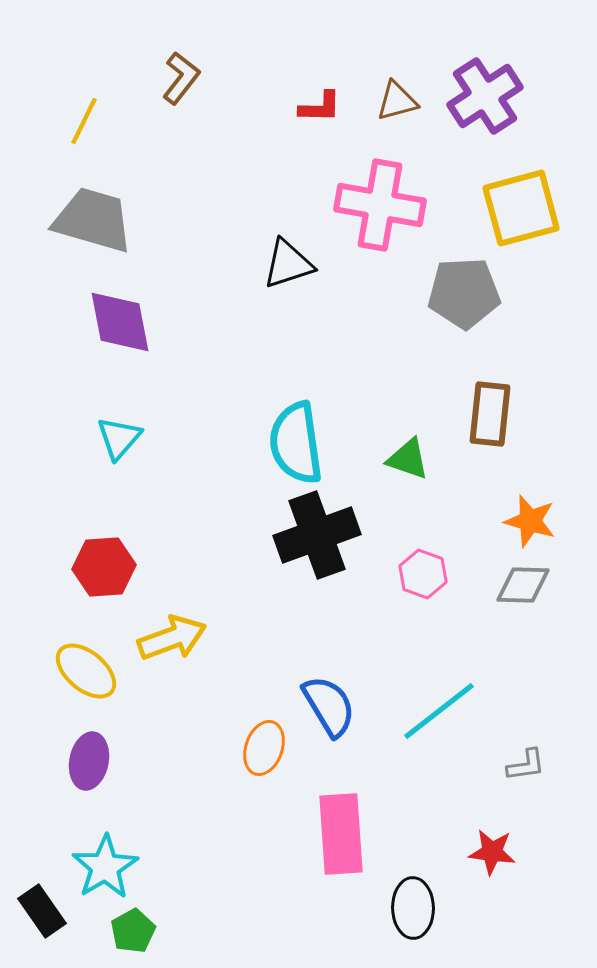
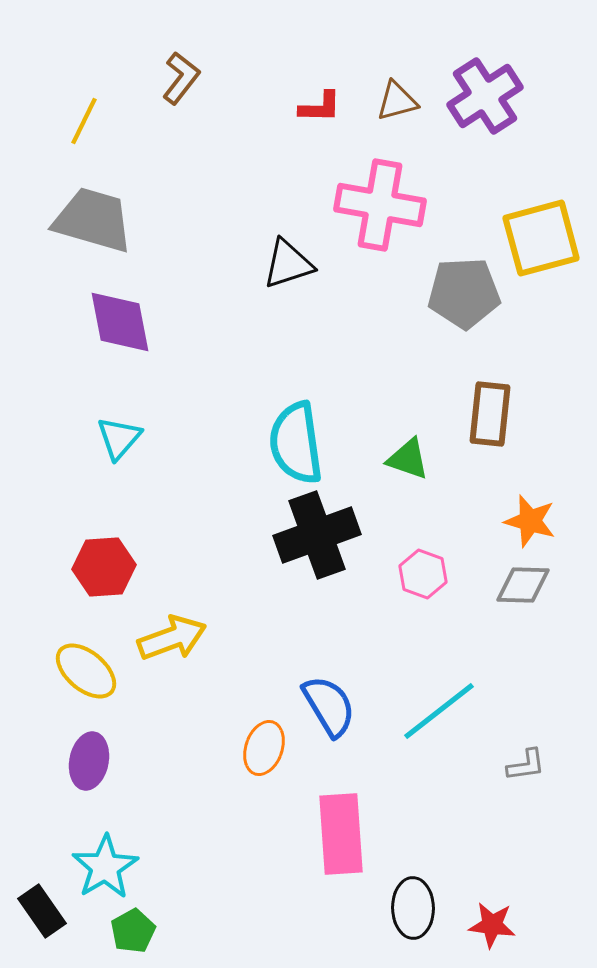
yellow square: moved 20 px right, 30 px down
red star: moved 73 px down
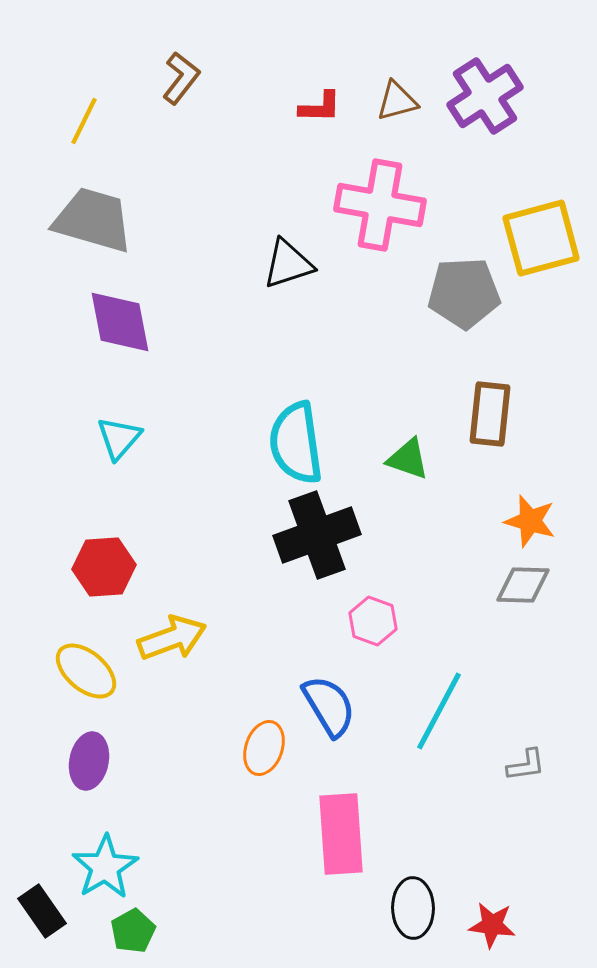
pink hexagon: moved 50 px left, 47 px down
cyan line: rotated 24 degrees counterclockwise
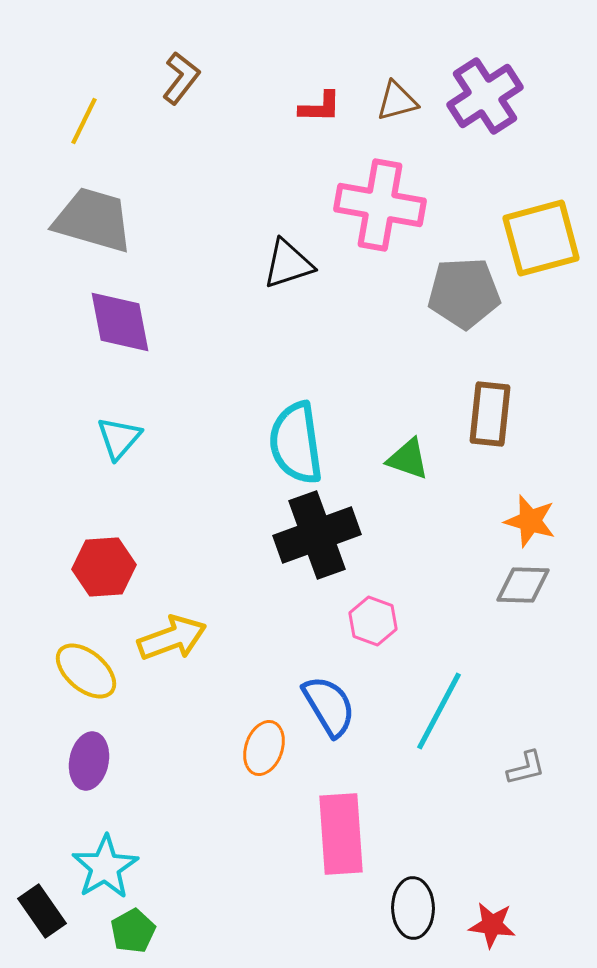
gray L-shape: moved 3 px down; rotated 6 degrees counterclockwise
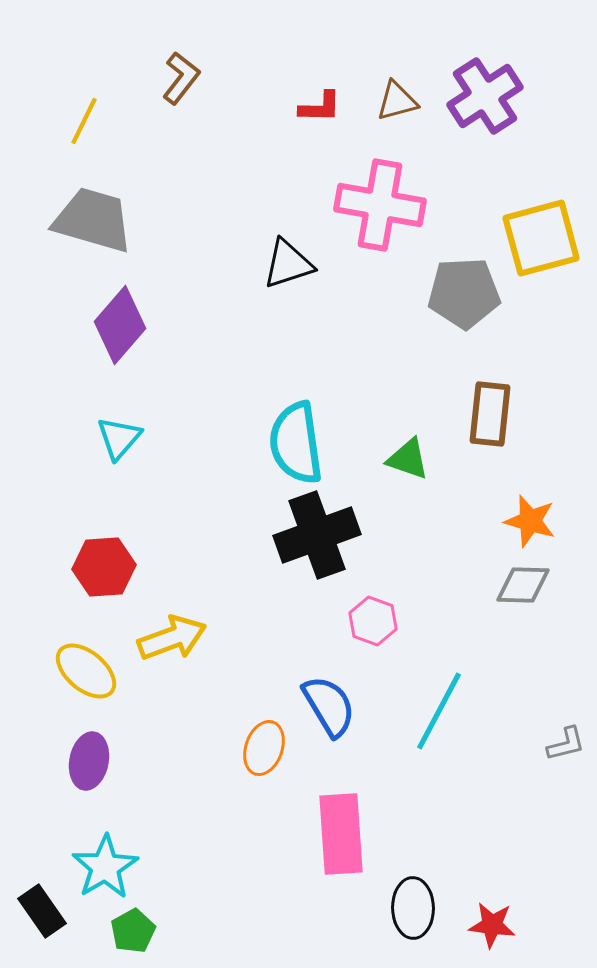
purple diamond: moved 3 px down; rotated 52 degrees clockwise
gray L-shape: moved 40 px right, 24 px up
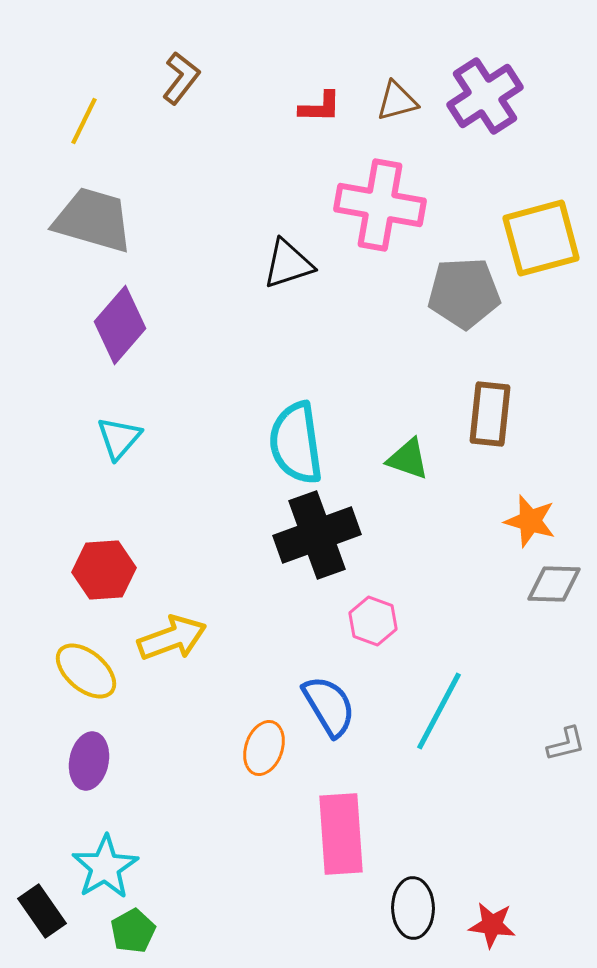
red hexagon: moved 3 px down
gray diamond: moved 31 px right, 1 px up
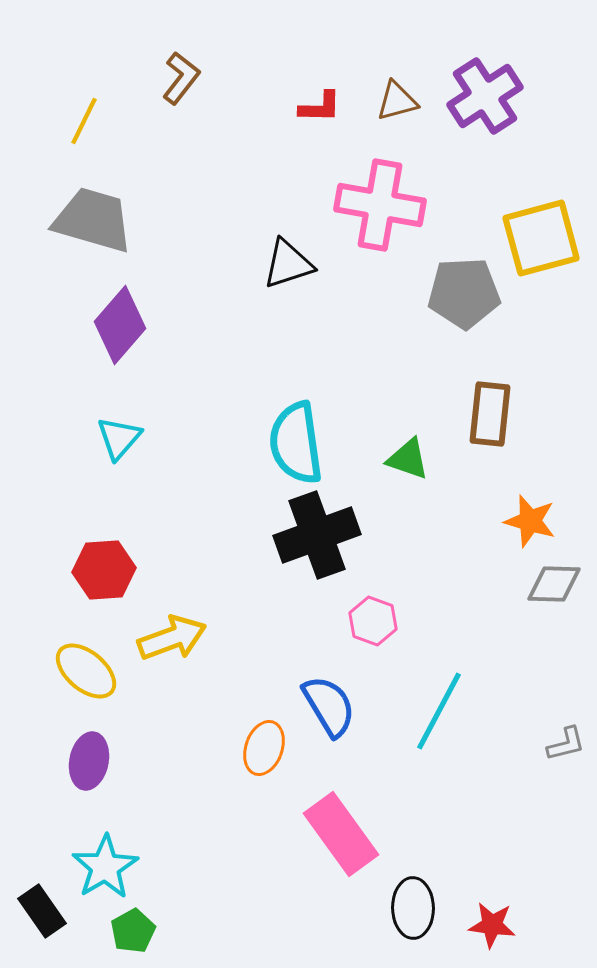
pink rectangle: rotated 32 degrees counterclockwise
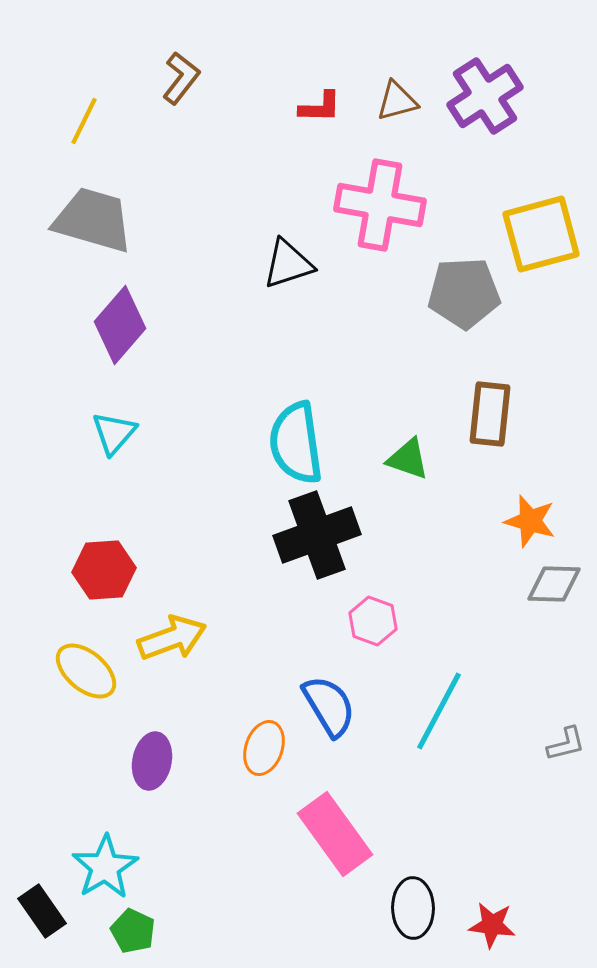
yellow square: moved 4 px up
cyan triangle: moved 5 px left, 5 px up
purple ellipse: moved 63 px right
pink rectangle: moved 6 px left
green pentagon: rotated 18 degrees counterclockwise
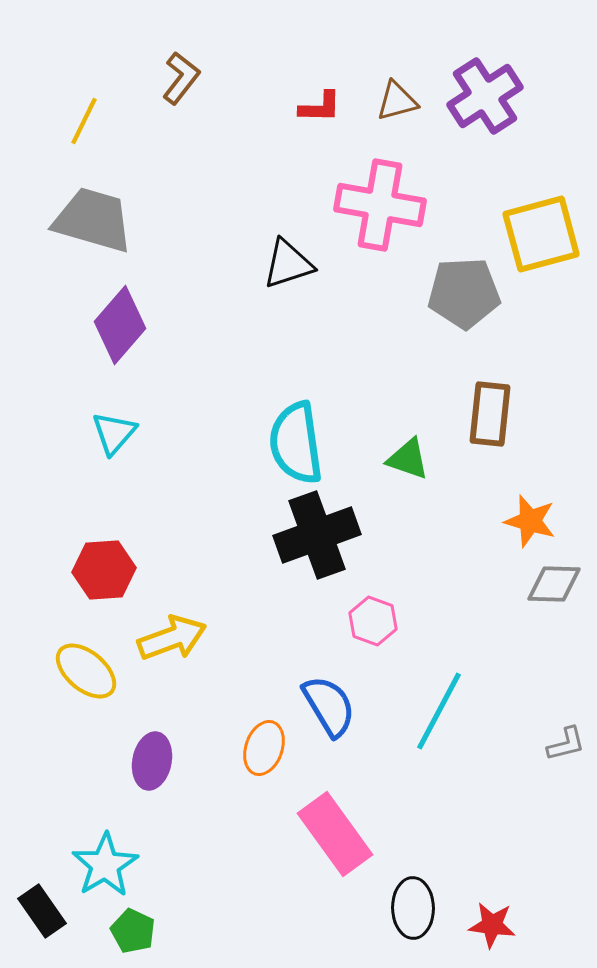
cyan star: moved 2 px up
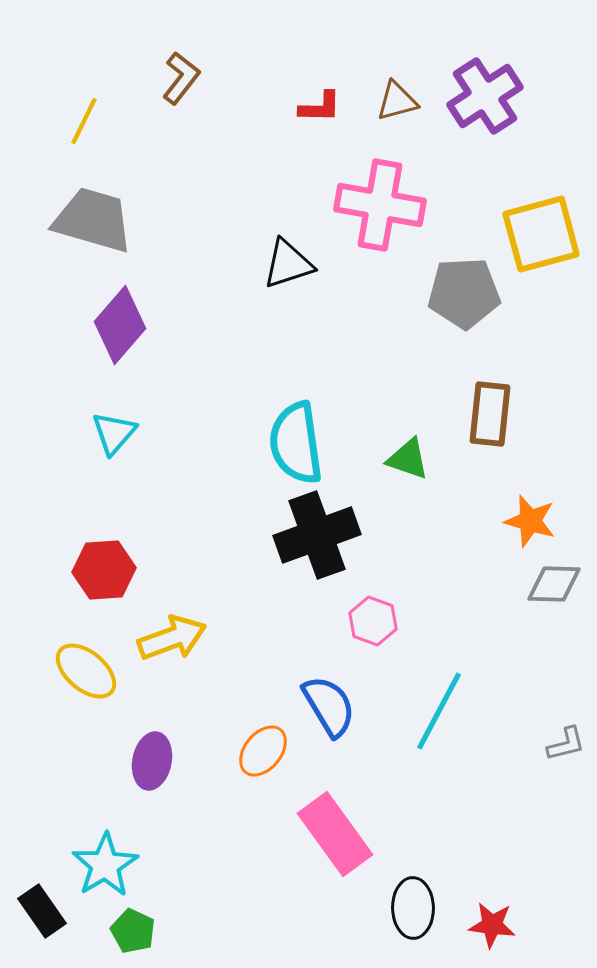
orange ellipse: moved 1 px left, 3 px down; rotated 20 degrees clockwise
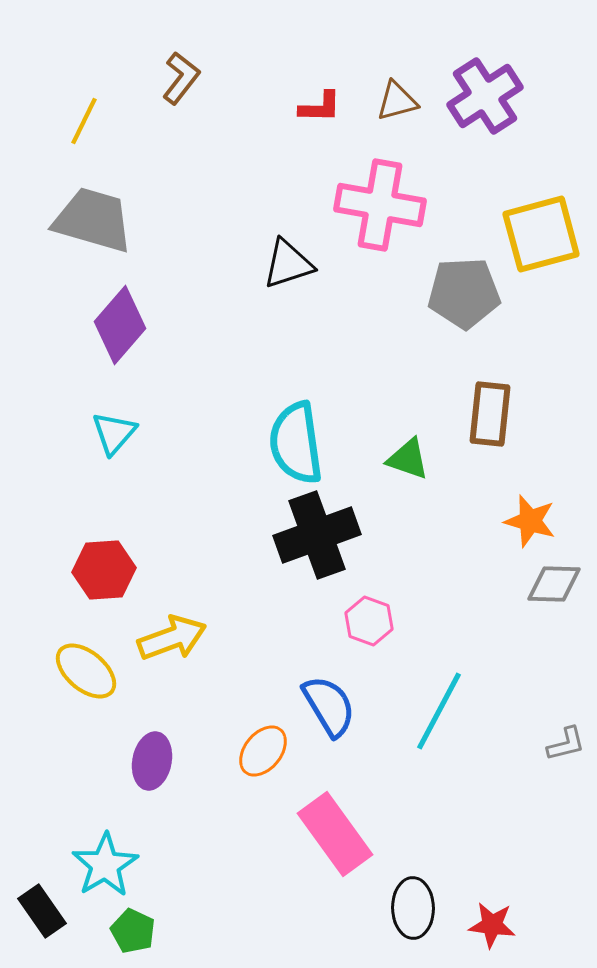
pink hexagon: moved 4 px left
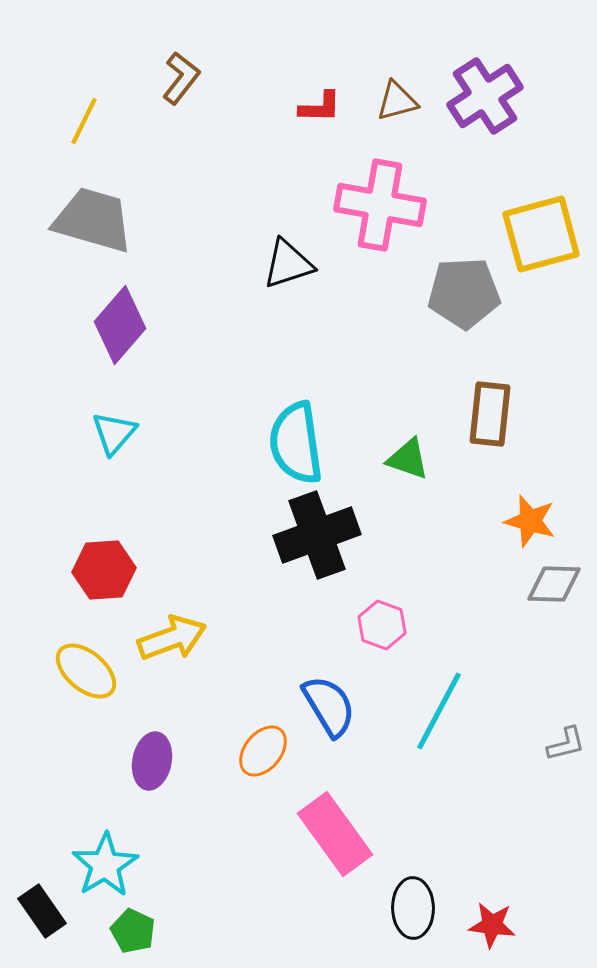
pink hexagon: moved 13 px right, 4 px down
